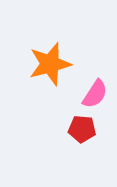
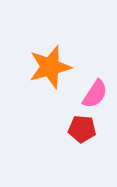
orange star: moved 3 px down
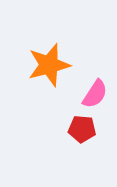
orange star: moved 1 px left, 2 px up
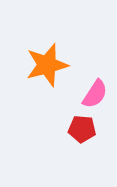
orange star: moved 2 px left
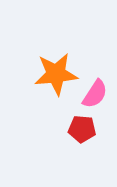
orange star: moved 9 px right, 9 px down; rotated 9 degrees clockwise
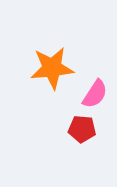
orange star: moved 4 px left, 6 px up
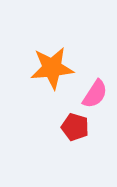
red pentagon: moved 7 px left, 2 px up; rotated 12 degrees clockwise
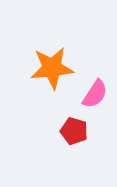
red pentagon: moved 1 px left, 4 px down
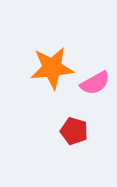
pink semicircle: moved 11 px up; rotated 28 degrees clockwise
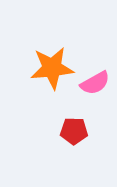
red pentagon: rotated 16 degrees counterclockwise
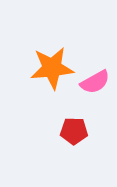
pink semicircle: moved 1 px up
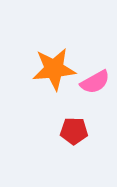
orange star: moved 2 px right, 1 px down
